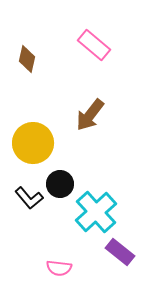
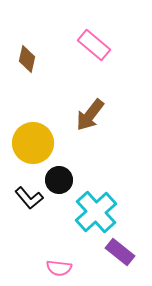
black circle: moved 1 px left, 4 px up
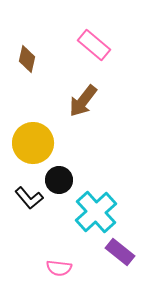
brown arrow: moved 7 px left, 14 px up
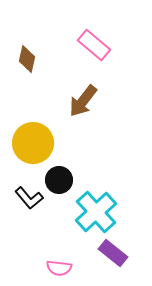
purple rectangle: moved 7 px left, 1 px down
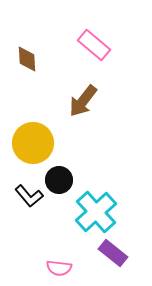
brown diamond: rotated 16 degrees counterclockwise
black L-shape: moved 2 px up
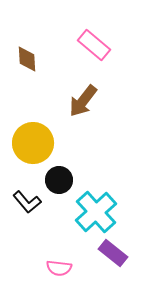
black L-shape: moved 2 px left, 6 px down
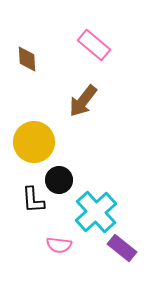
yellow circle: moved 1 px right, 1 px up
black L-shape: moved 6 px right, 2 px up; rotated 36 degrees clockwise
purple rectangle: moved 9 px right, 5 px up
pink semicircle: moved 23 px up
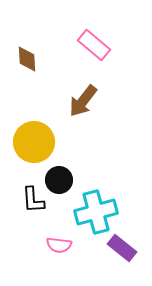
cyan cross: rotated 27 degrees clockwise
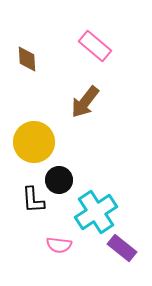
pink rectangle: moved 1 px right, 1 px down
brown arrow: moved 2 px right, 1 px down
cyan cross: rotated 18 degrees counterclockwise
